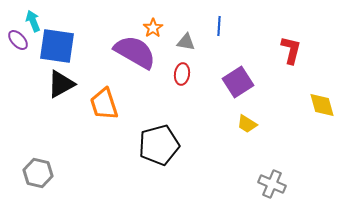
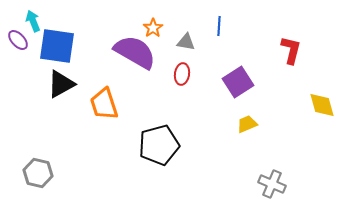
yellow trapezoid: rotated 125 degrees clockwise
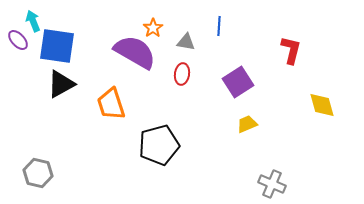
orange trapezoid: moved 7 px right
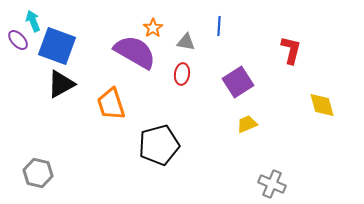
blue square: rotated 12 degrees clockwise
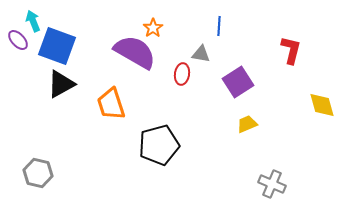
gray triangle: moved 15 px right, 12 px down
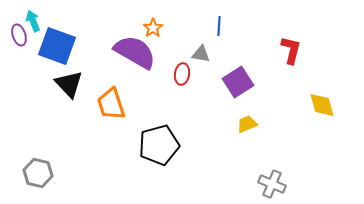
purple ellipse: moved 1 px right, 5 px up; rotated 25 degrees clockwise
black triangle: moved 8 px right; rotated 44 degrees counterclockwise
